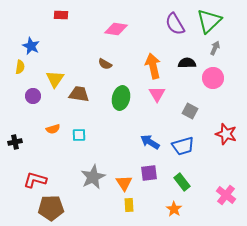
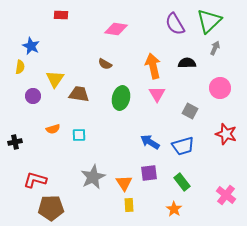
pink circle: moved 7 px right, 10 px down
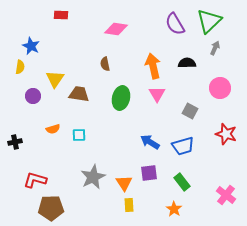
brown semicircle: rotated 48 degrees clockwise
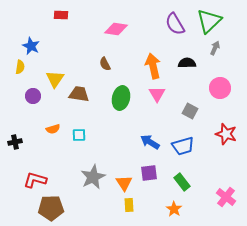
brown semicircle: rotated 16 degrees counterclockwise
pink cross: moved 2 px down
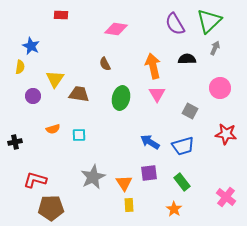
black semicircle: moved 4 px up
red star: rotated 10 degrees counterclockwise
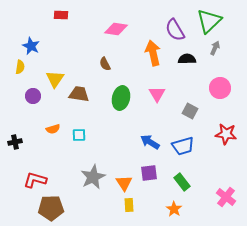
purple semicircle: moved 6 px down
orange arrow: moved 13 px up
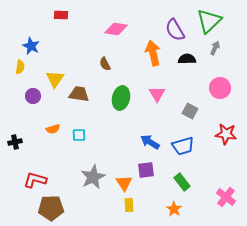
purple square: moved 3 px left, 3 px up
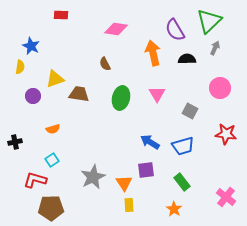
yellow triangle: rotated 36 degrees clockwise
cyan square: moved 27 px left, 25 px down; rotated 32 degrees counterclockwise
